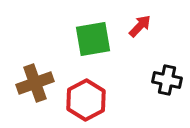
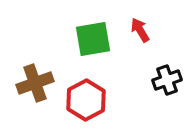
red arrow: moved 4 px down; rotated 75 degrees counterclockwise
black cross: rotated 32 degrees counterclockwise
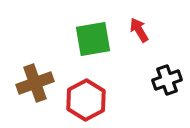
red arrow: moved 1 px left
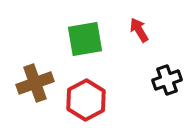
green square: moved 8 px left
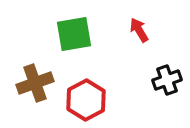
green square: moved 11 px left, 5 px up
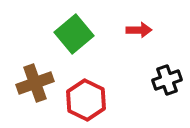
red arrow: rotated 120 degrees clockwise
green square: rotated 30 degrees counterclockwise
red hexagon: rotated 6 degrees counterclockwise
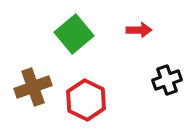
brown cross: moved 2 px left, 4 px down
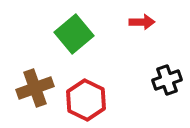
red arrow: moved 3 px right, 8 px up
brown cross: moved 2 px right, 1 px down
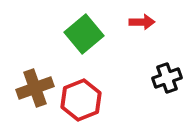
green square: moved 10 px right
black cross: moved 2 px up
red hexagon: moved 5 px left; rotated 12 degrees clockwise
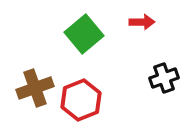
black cross: moved 3 px left
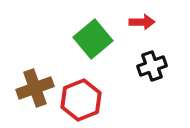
green square: moved 9 px right, 5 px down
black cross: moved 12 px left, 12 px up
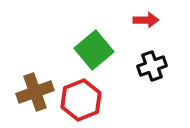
red arrow: moved 4 px right, 2 px up
green square: moved 1 px right, 11 px down
brown cross: moved 4 px down
